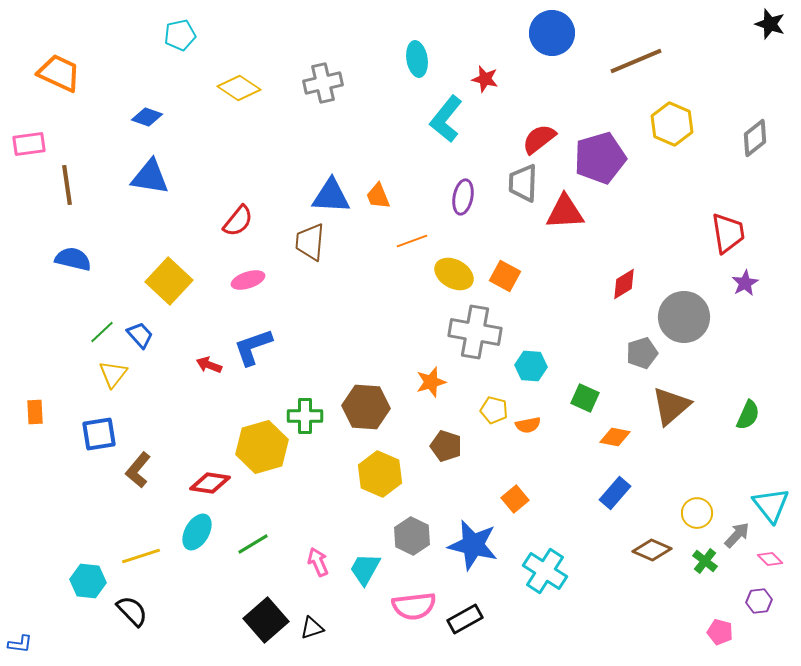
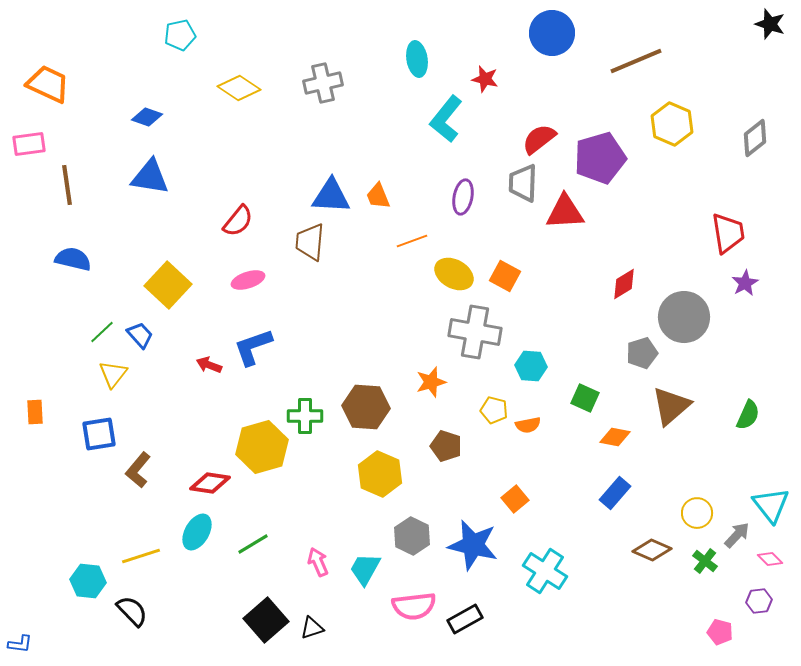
orange trapezoid at (59, 73): moved 11 px left, 11 px down
yellow square at (169, 281): moved 1 px left, 4 px down
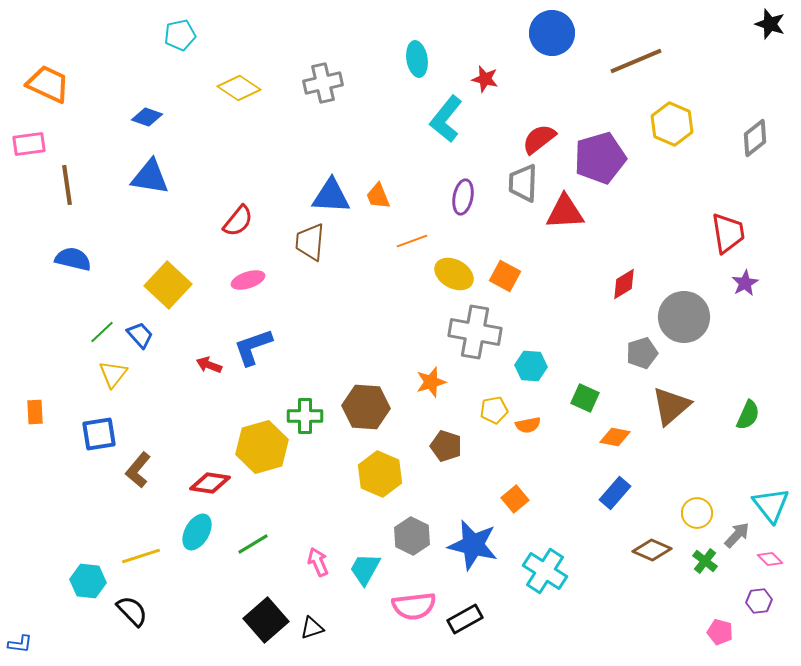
yellow pentagon at (494, 410): rotated 24 degrees counterclockwise
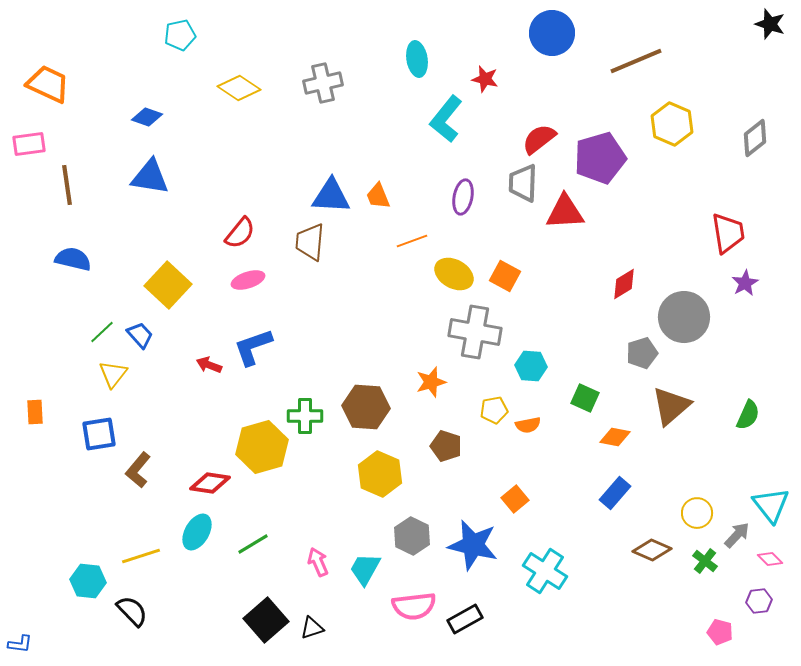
red semicircle at (238, 221): moved 2 px right, 12 px down
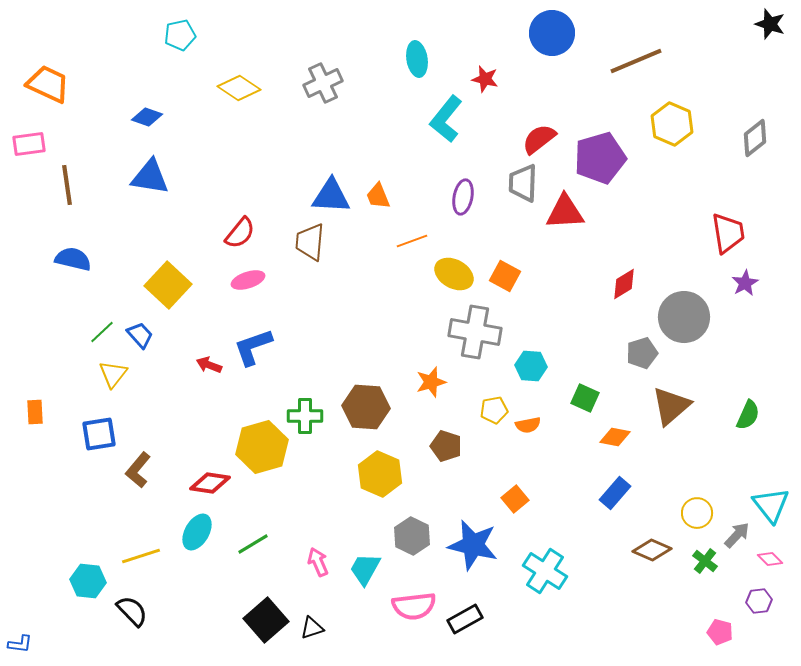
gray cross at (323, 83): rotated 12 degrees counterclockwise
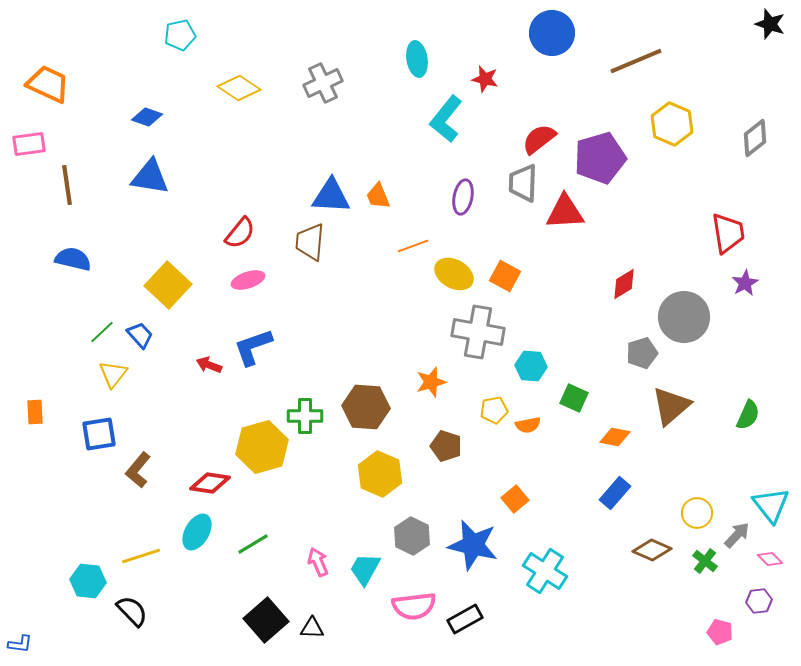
orange line at (412, 241): moved 1 px right, 5 px down
gray cross at (475, 332): moved 3 px right
green square at (585, 398): moved 11 px left
black triangle at (312, 628): rotated 20 degrees clockwise
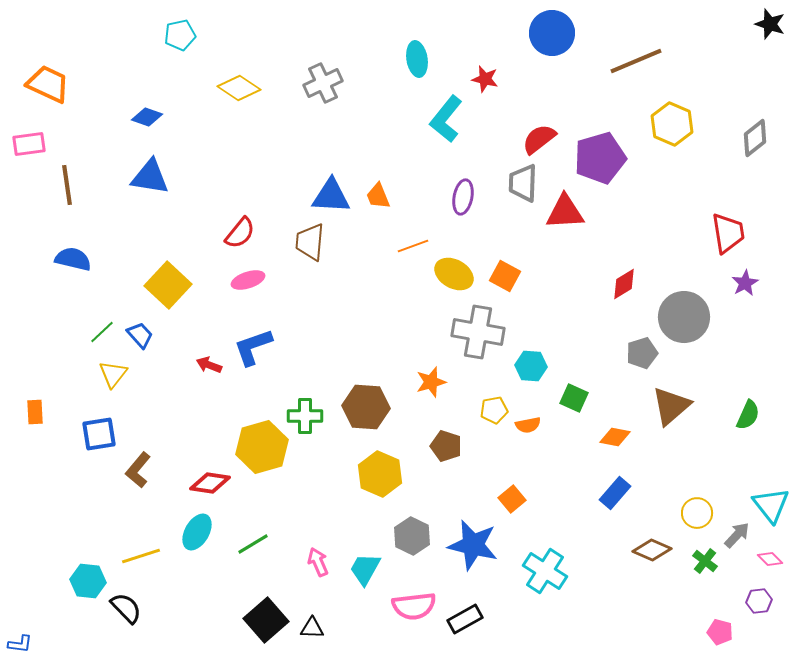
orange square at (515, 499): moved 3 px left
black semicircle at (132, 611): moved 6 px left, 3 px up
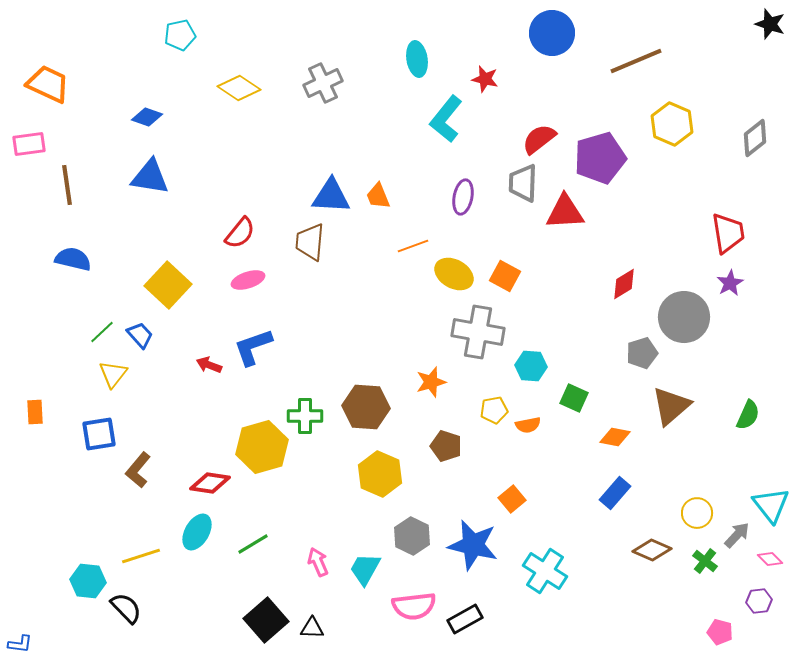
purple star at (745, 283): moved 15 px left
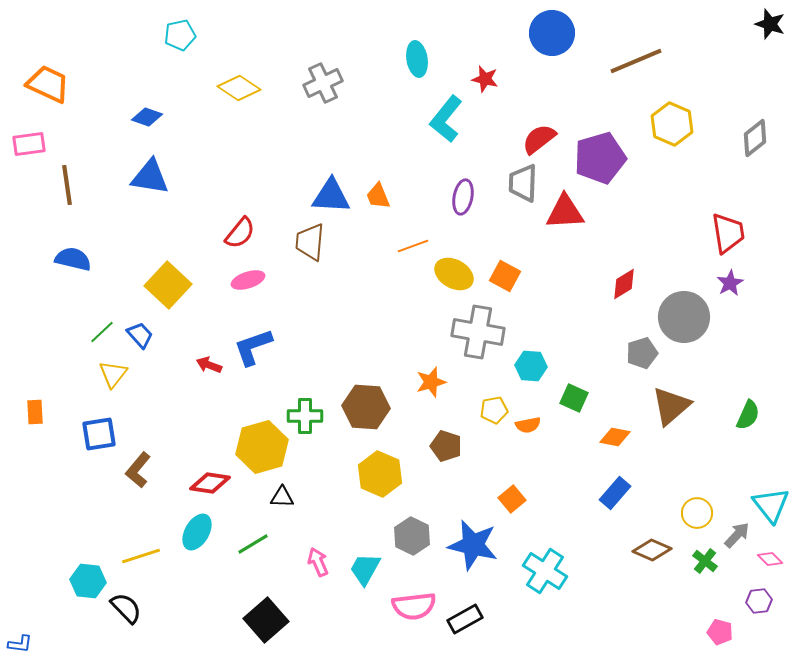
black triangle at (312, 628): moved 30 px left, 131 px up
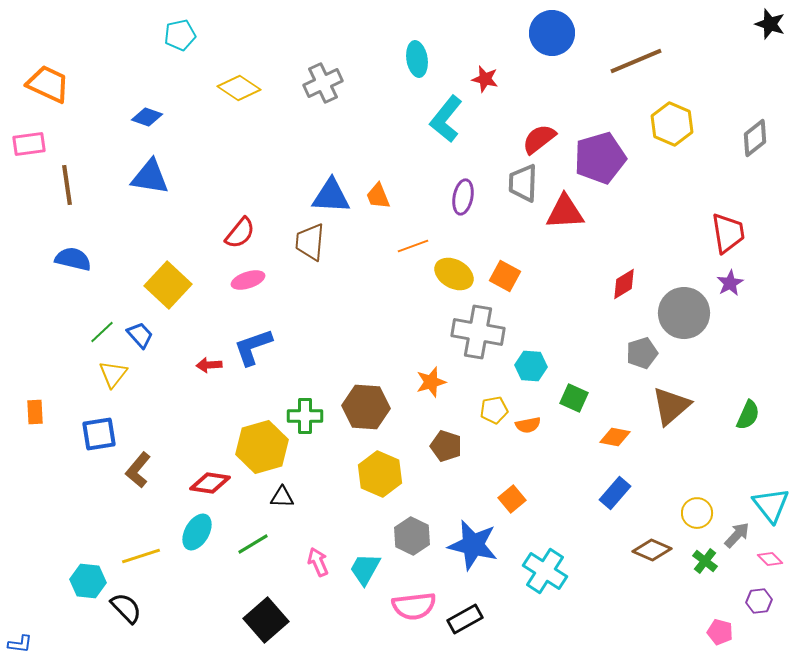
gray circle at (684, 317): moved 4 px up
red arrow at (209, 365): rotated 25 degrees counterclockwise
